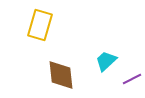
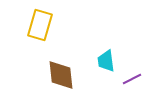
cyan trapezoid: rotated 55 degrees counterclockwise
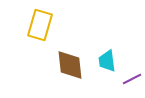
cyan trapezoid: moved 1 px right
brown diamond: moved 9 px right, 10 px up
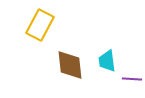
yellow rectangle: rotated 12 degrees clockwise
purple line: rotated 30 degrees clockwise
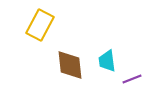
purple line: rotated 24 degrees counterclockwise
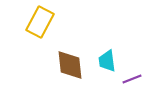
yellow rectangle: moved 3 px up
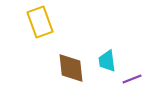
yellow rectangle: rotated 48 degrees counterclockwise
brown diamond: moved 1 px right, 3 px down
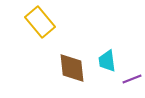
yellow rectangle: rotated 20 degrees counterclockwise
brown diamond: moved 1 px right
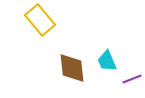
yellow rectangle: moved 2 px up
cyan trapezoid: rotated 15 degrees counterclockwise
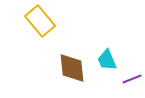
yellow rectangle: moved 1 px down
cyan trapezoid: moved 1 px up
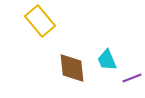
purple line: moved 1 px up
